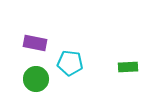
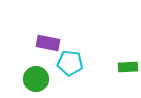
purple rectangle: moved 13 px right
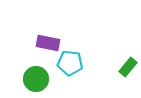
green rectangle: rotated 48 degrees counterclockwise
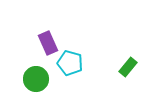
purple rectangle: rotated 55 degrees clockwise
cyan pentagon: rotated 10 degrees clockwise
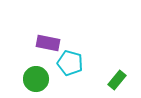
purple rectangle: rotated 55 degrees counterclockwise
green rectangle: moved 11 px left, 13 px down
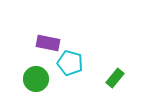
green rectangle: moved 2 px left, 2 px up
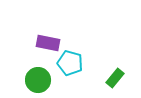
green circle: moved 2 px right, 1 px down
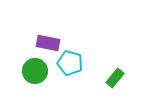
green circle: moved 3 px left, 9 px up
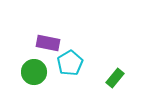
cyan pentagon: rotated 25 degrees clockwise
green circle: moved 1 px left, 1 px down
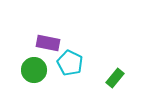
cyan pentagon: rotated 15 degrees counterclockwise
green circle: moved 2 px up
